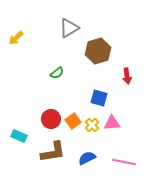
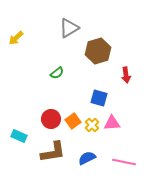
red arrow: moved 1 px left, 1 px up
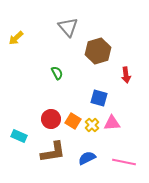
gray triangle: moved 1 px left, 1 px up; rotated 40 degrees counterclockwise
green semicircle: rotated 80 degrees counterclockwise
orange square: rotated 21 degrees counterclockwise
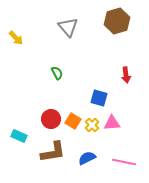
yellow arrow: rotated 91 degrees counterclockwise
brown hexagon: moved 19 px right, 30 px up
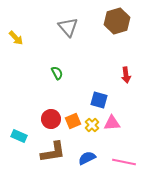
blue square: moved 2 px down
orange square: rotated 35 degrees clockwise
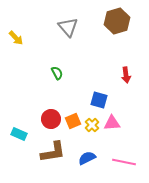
cyan rectangle: moved 2 px up
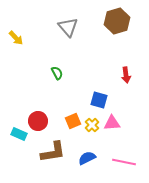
red circle: moved 13 px left, 2 px down
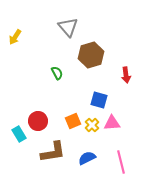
brown hexagon: moved 26 px left, 34 px down
yellow arrow: moved 1 px left, 1 px up; rotated 77 degrees clockwise
cyan rectangle: rotated 35 degrees clockwise
pink line: moved 3 px left; rotated 65 degrees clockwise
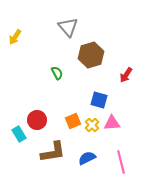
red arrow: rotated 42 degrees clockwise
red circle: moved 1 px left, 1 px up
